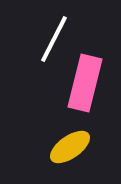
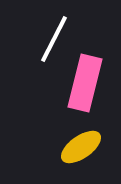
yellow ellipse: moved 11 px right
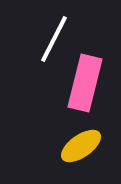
yellow ellipse: moved 1 px up
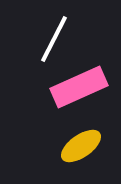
pink rectangle: moved 6 px left, 4 px down; rotated 52 degrees clockwise
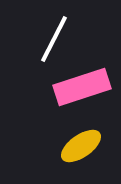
pink rectangle: moved 3 px right; rotated 6 degrees clockwise
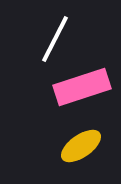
white line: moved 1 px right
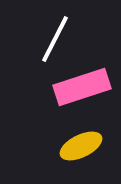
yellow ellipse: rotated 9 degrees clockwise
